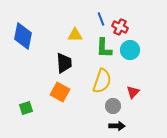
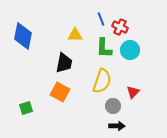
black trapezoid: rotated 15 degrees clockwise
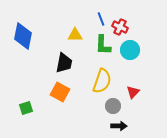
green L-shape: moved 1 px left, 3 px up
black arrow: moved 2 px right
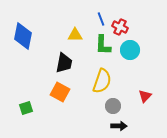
red triangle: moved 12 px right, 4 px down
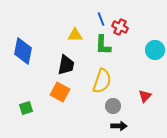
blue diamond: moved 15 px down
cyan circle: moved 25 px right
black trapezoid: moved 2 px right, 2 px down
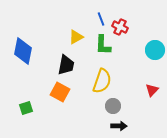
yellow triangle: moved 1 px right, 2 px down; rotated 28 degrees counterclockwise
red triangle: moved 7 px right, 6 px up
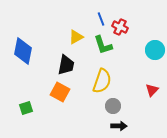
green L-shape: rotated 20 degrees counterclockwise
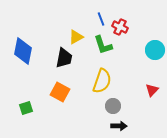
black trapezoid: moved 2 px left, 7 px up
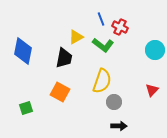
green L-shape: rotated 35 degrees counterclockwise
gray circle: moved 1 px right, 4 px up
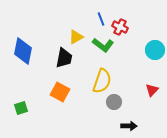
green square: moved 5 px left
black arrow: moved 10 px right
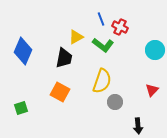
blue diamond: rotated 12 degrees clockwise
gray circle: moved 1 px right
black arrow: moved 9 px right; rotated 84 degrees clockwise
